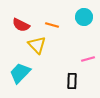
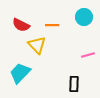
orange line: rotated 16 degrees counterclockwise
pink line: moved 4 px up
black rectangle: moved 2 px right, 3 px down
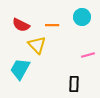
cyan circle: moved 2 px left
cyan trapezoid: moved 4 px up; rotated 15 degrees counterclockwise
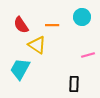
red semicircle: rotated 30 degrees clockwise
yellow triangle: rotated 12 degrees counterclockwise
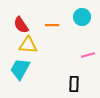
yellow triangle: moved 9 px left; rotated 30 degrees counterclockwise
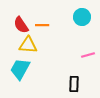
orange line: moved 10 px left
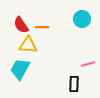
cyan circle: moved 2 px down
orange line: moved 2 px down
pink line: moved 9 px down
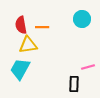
red semicircle: rotated 24 degrees clockwise
yellow triangle: rotated 12 degrees counterclockwise
pink line: moved 3 px down
